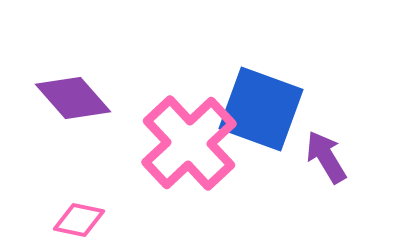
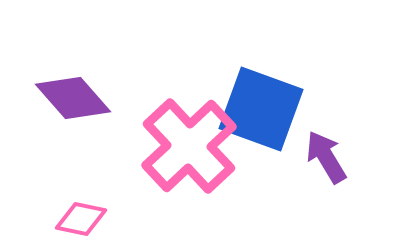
pink cross: moved 3 px down
pink diamond: moved 2 px right, 1 px up
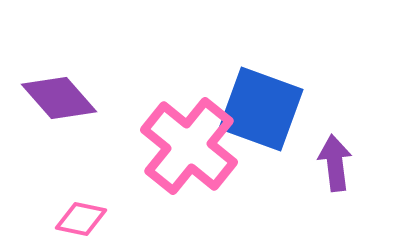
purple diamond: moved 14 px left
pink cross: rotated 8 degrees counterclockwise
purple arrow: moved 9 px right, 6 px down; rotated 24 degrees clockwise
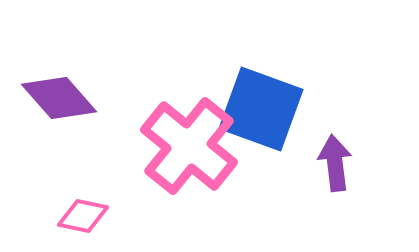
pink diamond: moved 2 px right, 3 px up
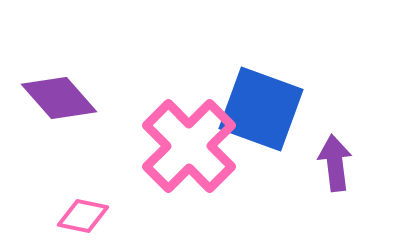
pink cross: rotated 6 degrees clockwise
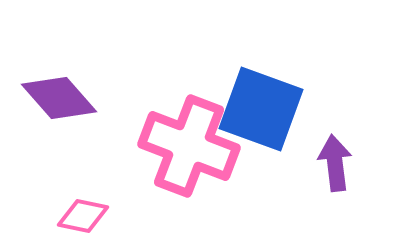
pink cross: rotated 24 degrees counterclockwise
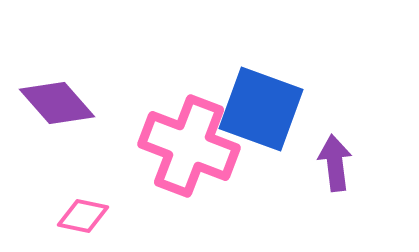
purple diamond: moved 2 px left, 5 px down
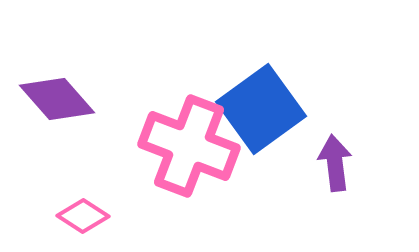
purple diamond: moved 4 px up
blue square: rotated 34 degrees clockwise
pink diamond: rotated 21 degrees clockwise
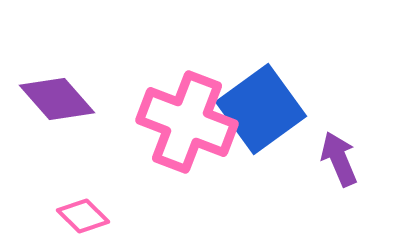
pink cross: moved 2 px left, 24 px up
purple arrow: moved 4 px right, 4 px up; rotated 16 degrees counterclockwise
pink diamond: rotated 12 degrees clockwise
